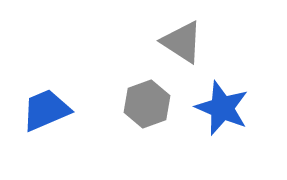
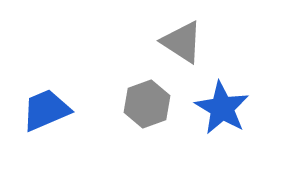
blue star: rotated 8 degrees clockwise
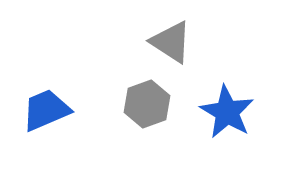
gray triangle: moved 11 px left
blue star: moved 5 px right, 4 px down
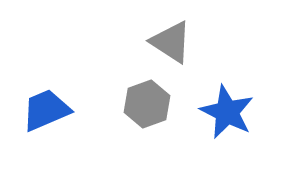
blue star: rotated 4 degrees counterclockwise
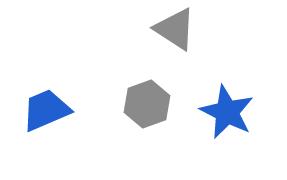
gray triangle: moved 4 px right, 13 px up
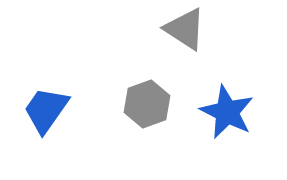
gray triangle: moved 10 px right
blue trapezoid: rotated 32 degrees counterclockwise
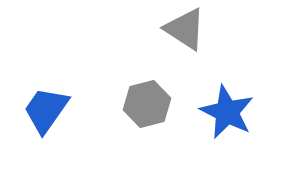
gray hexagon: rotated 6 degrees clockwise
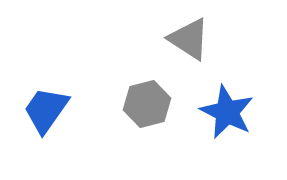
gray triangle: moved 4 px right, 10 px down
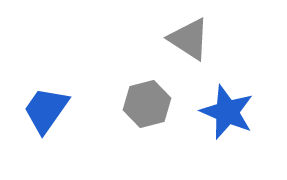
blue star: rotated 4 degrees counterclockwise
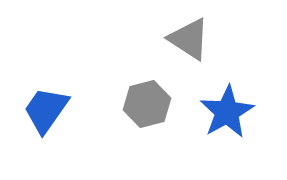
blue star: rotated 20 degrees clockwise
